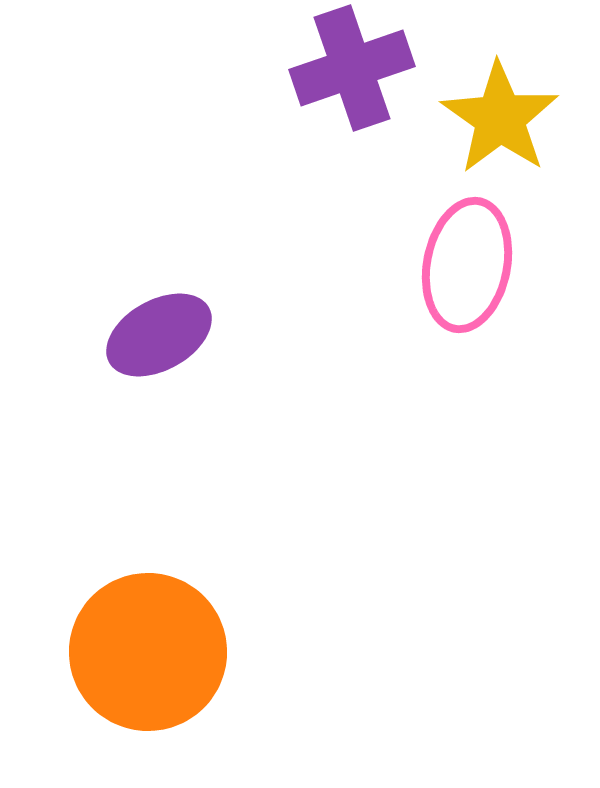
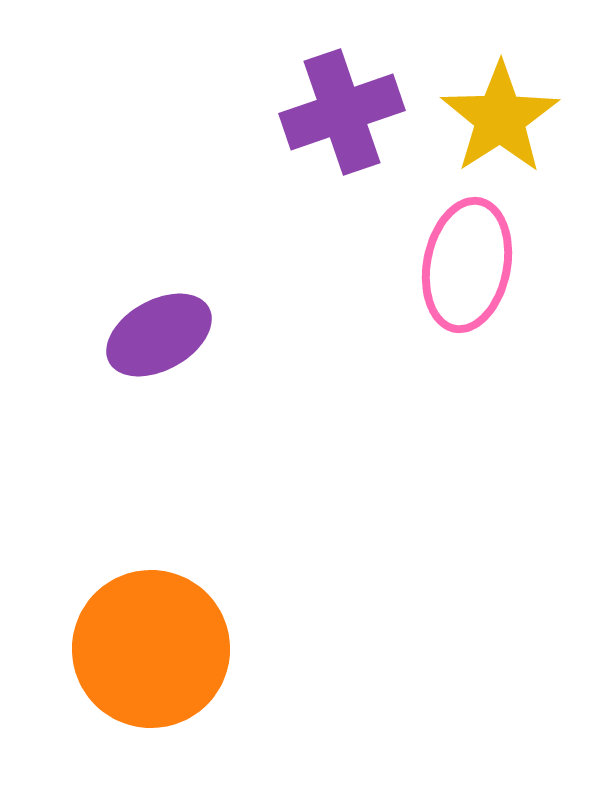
purple cross: moved 10 px left, 44 px down
yellow star: rotated 4 degrees clockwise
orange circle: moved 3 px right, 3 px up
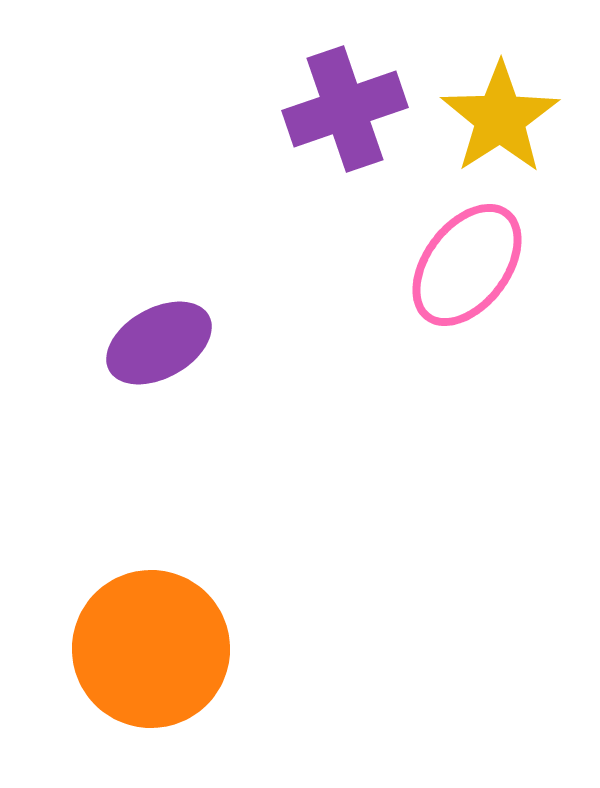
purple cross: moved 3 px right, 3 px up
pink ellipse: rotated 26 degrees clockwise
purple ellipse: moved 8 px down
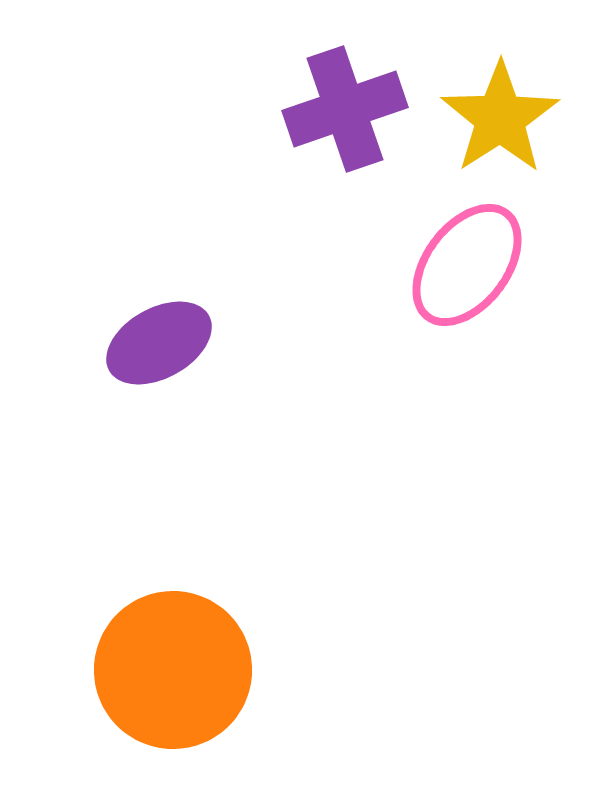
orange circle: moved 22 px right, 21 px down
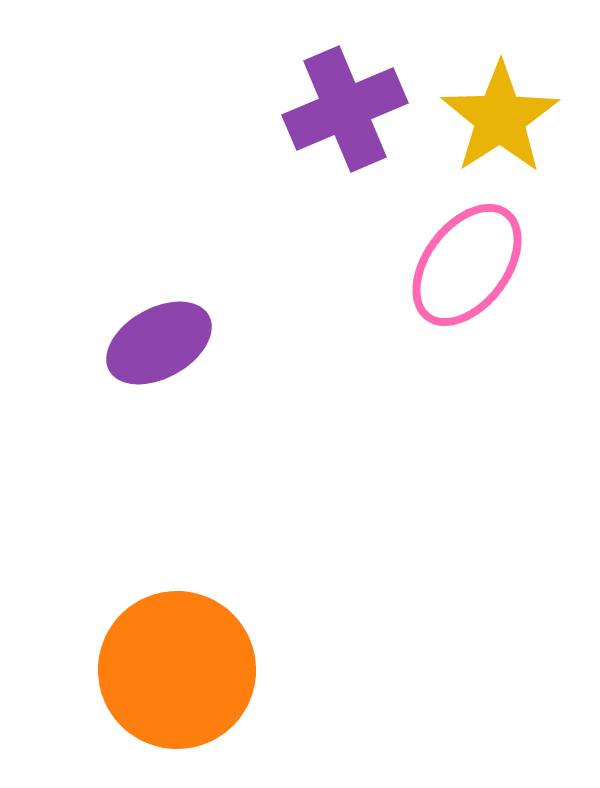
purple cross: rotated 4 degrees counterclockwise
orange circle: moved 4 px right
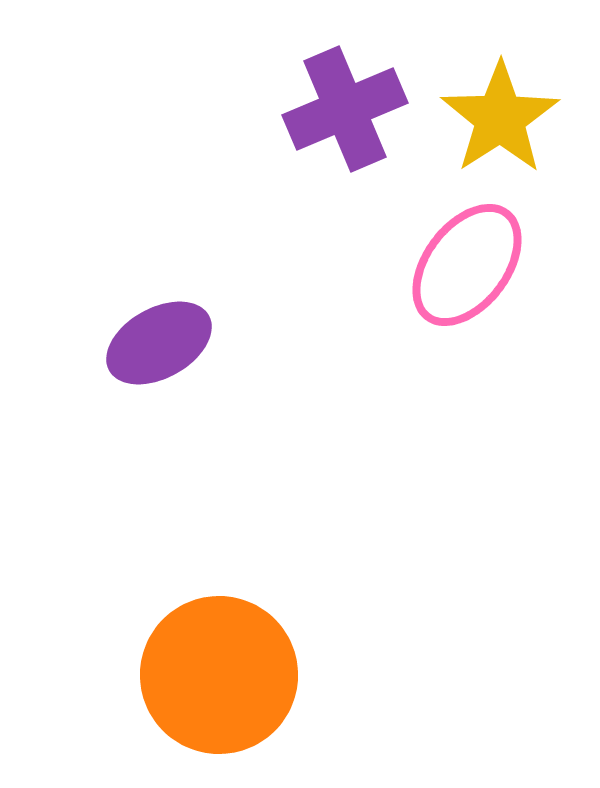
orange circle: moved 42 px right, 5 px down
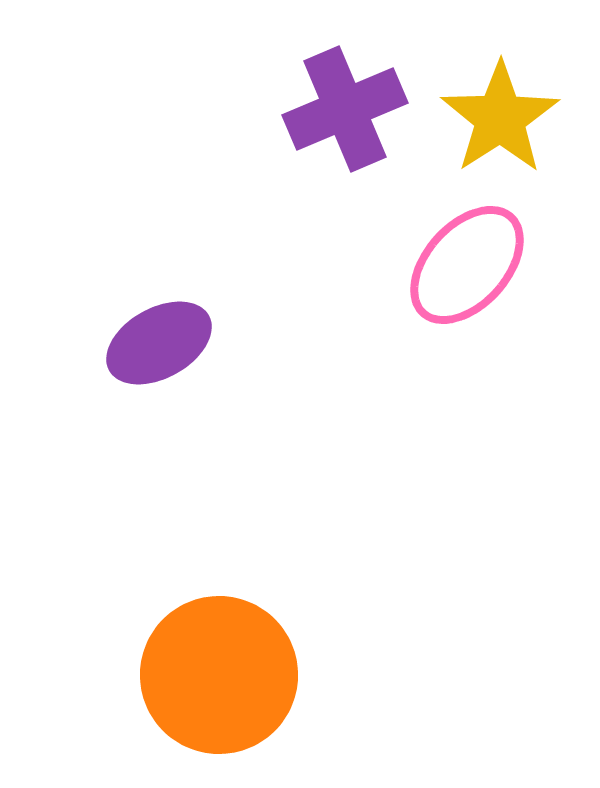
pink ellipse: rotated 5 degrees clockwise
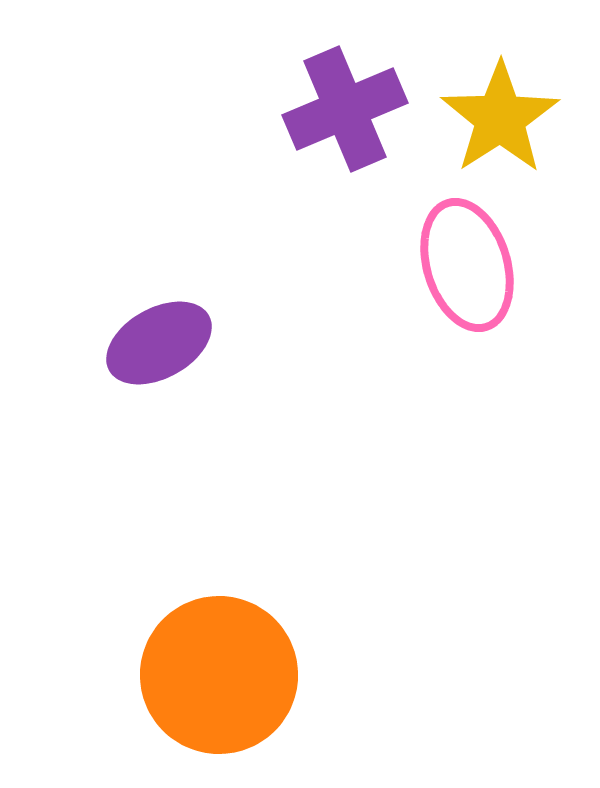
pink ellipse: rotated 59 degrees counterclockwise
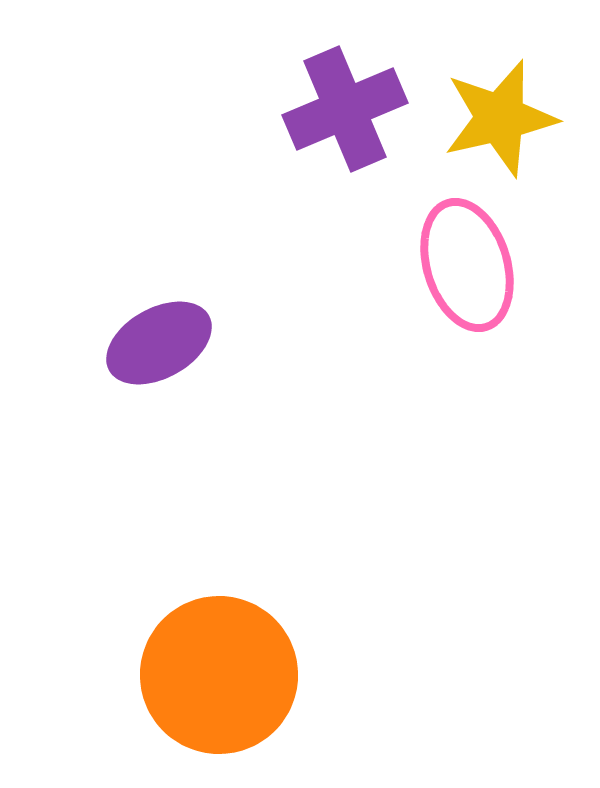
yellow star: rotated 20 degrees clockwise
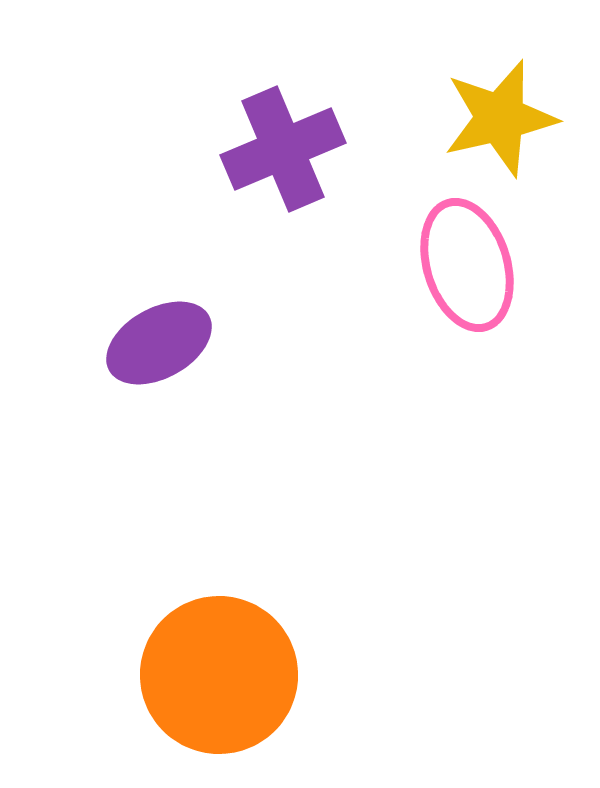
purple cross: moved 62 px left, 40 px down
